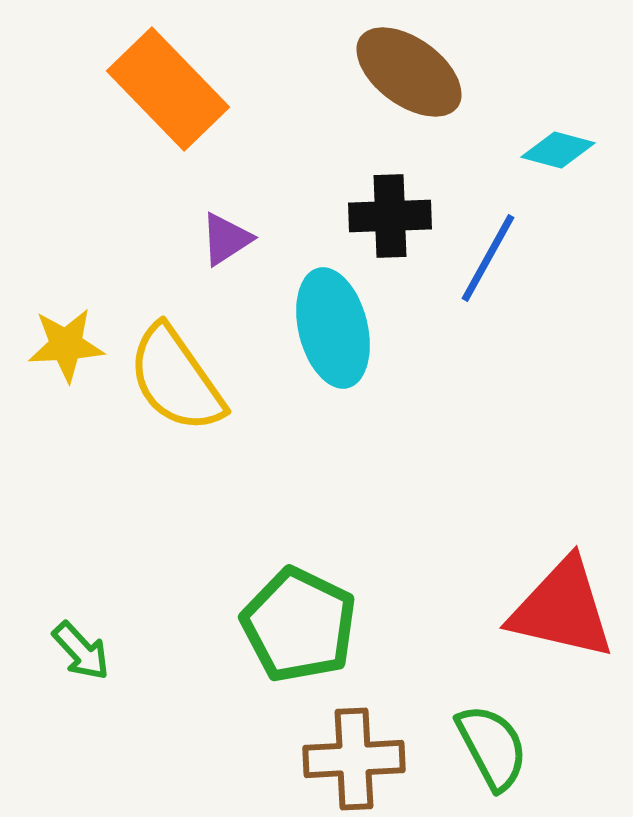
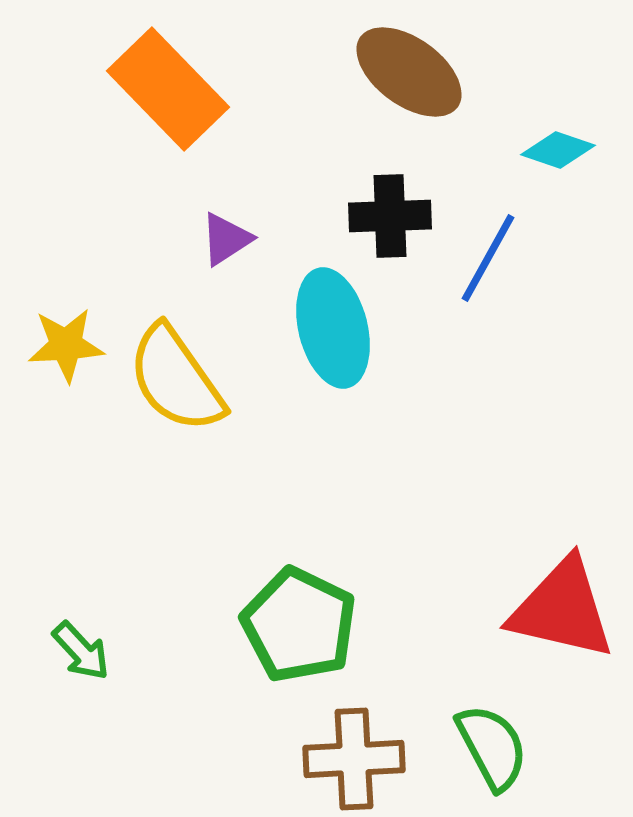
cyan diamond: rotated 4 degrees clockwise
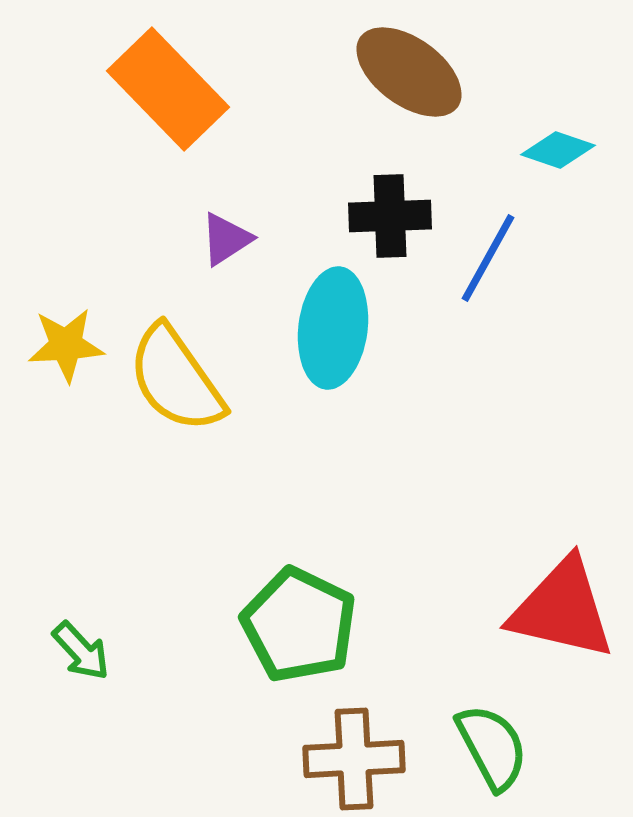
cyan ellipse: rotated 21 degrees clockwise
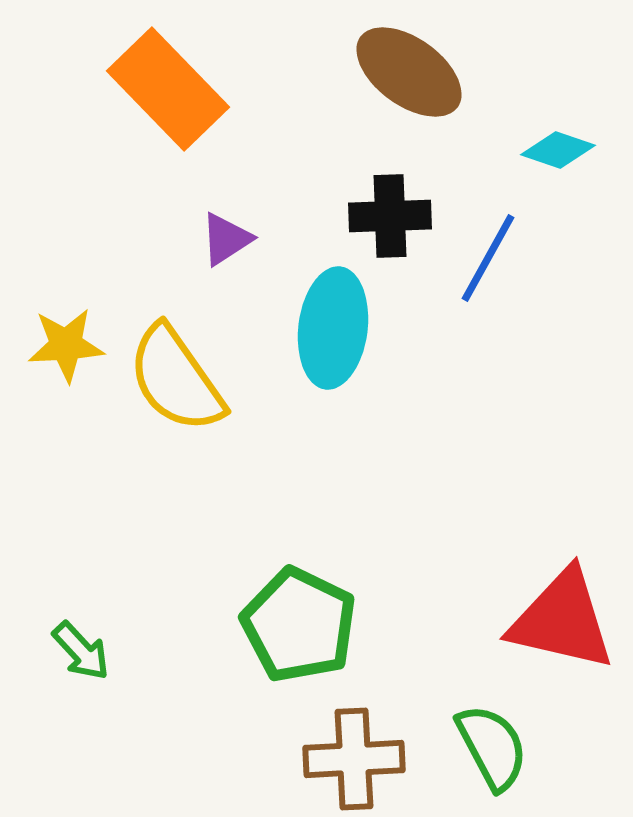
red triangle: moved 11 px down
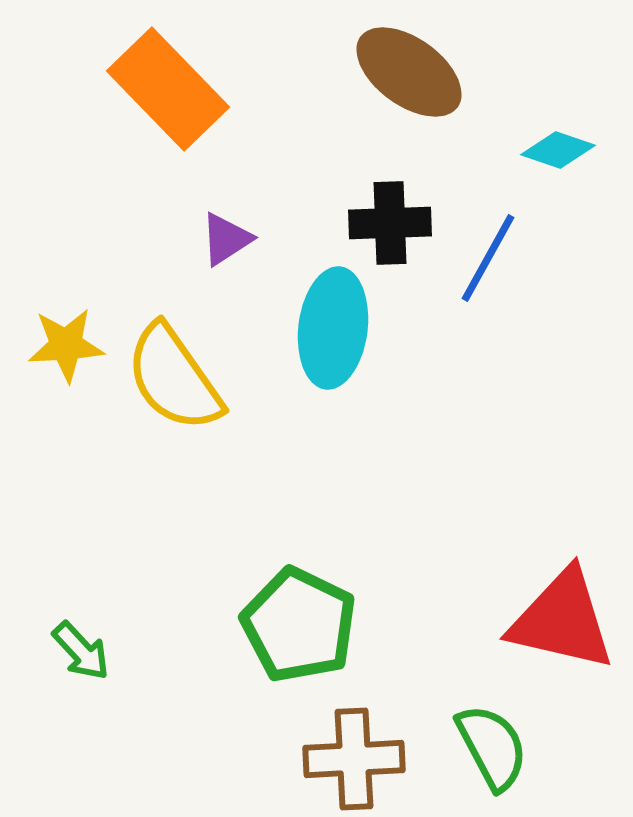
black cross: moved 7 px down
yellow semicircle: moved 2 px left, 1 px up
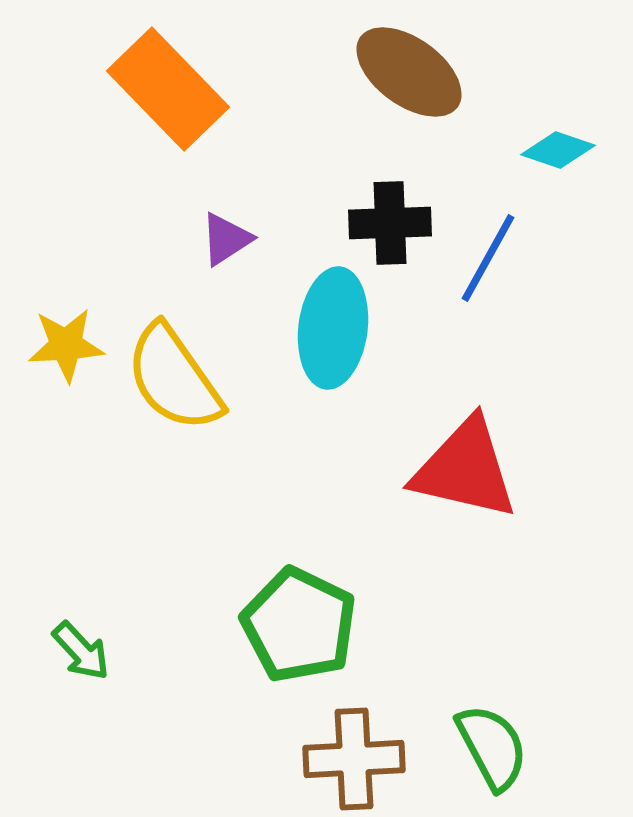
red triangle: moved 97 px left, 151 px up
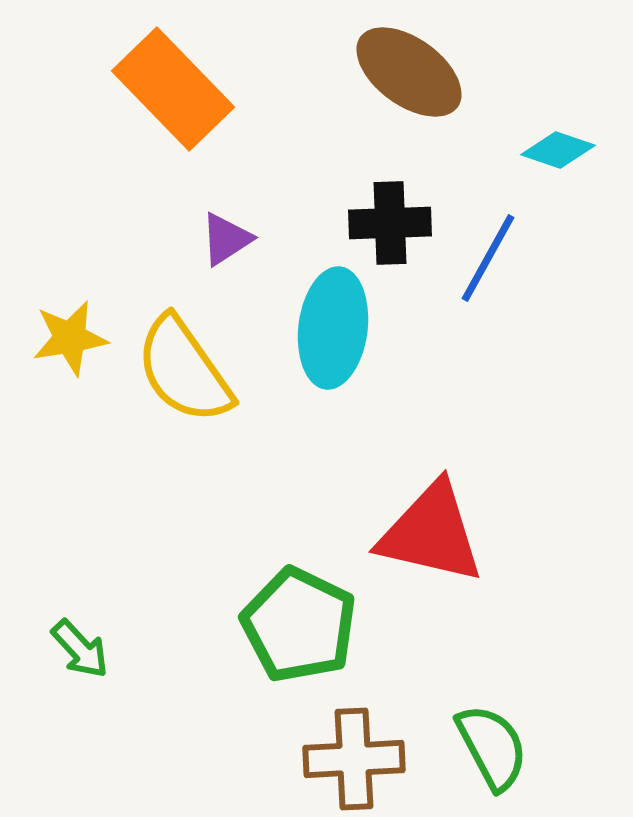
orange rectangle: moved 5 px right
yellow star: moved 4 px right, 7 px up; rotated 6 degrees counterclockwise
yellow semicircle: moved 10 px right, 8 px up
red triangle: moved 34 px left, 64 px down
green arrow: moved 1 px left, 2 px up
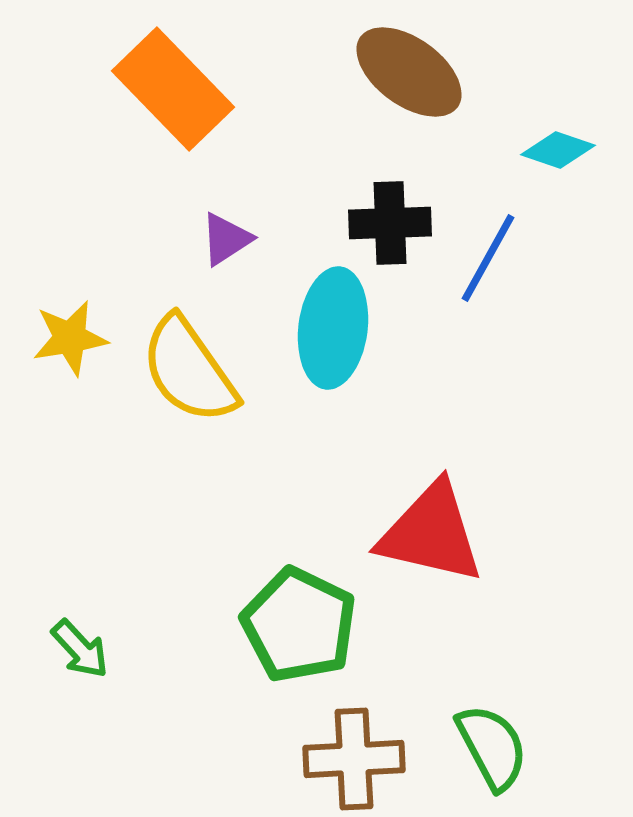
yellow semicircle: moved 5 px right
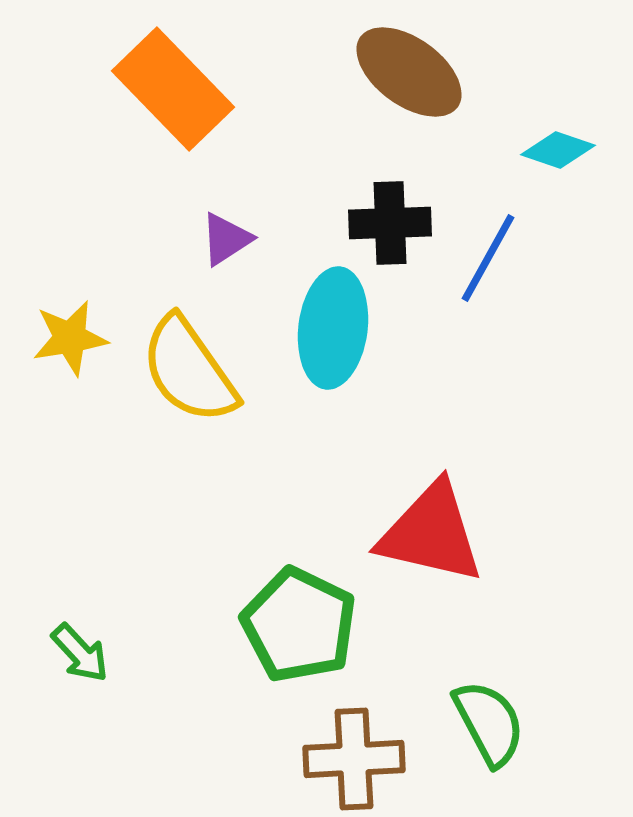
green arrow: moved 4 px down
green semicircle: moved 3 px left, 24 px up
